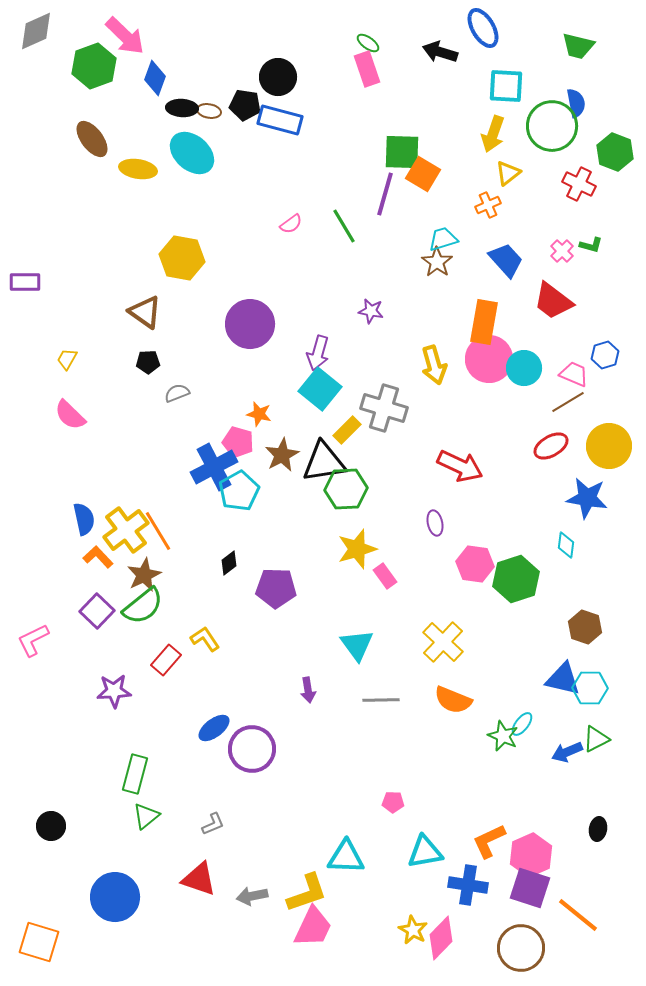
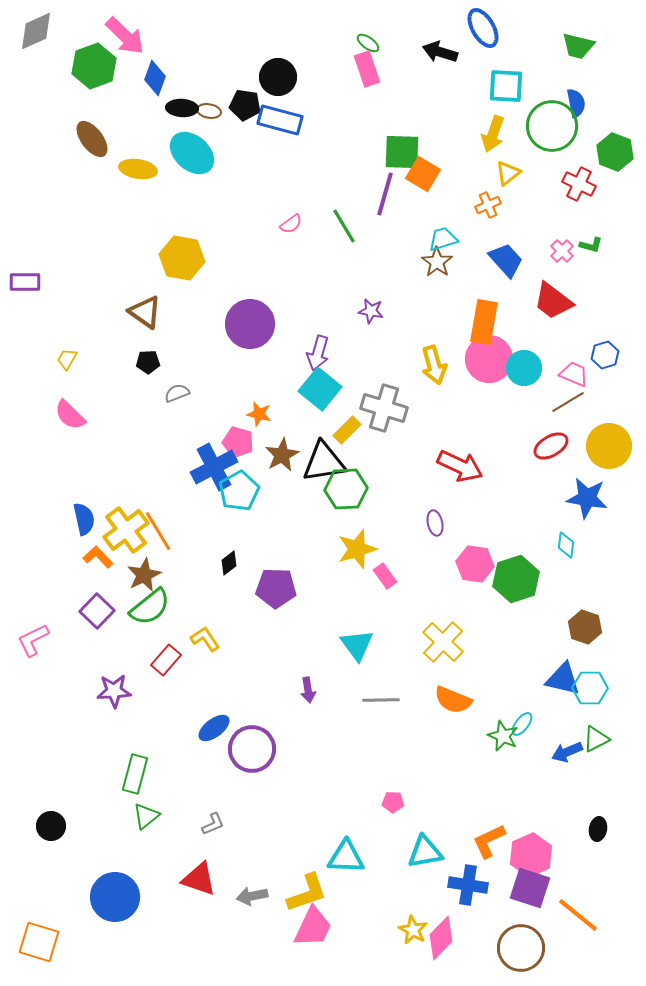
green semicircle at (143, 606): moved 7 px right, 1 px down
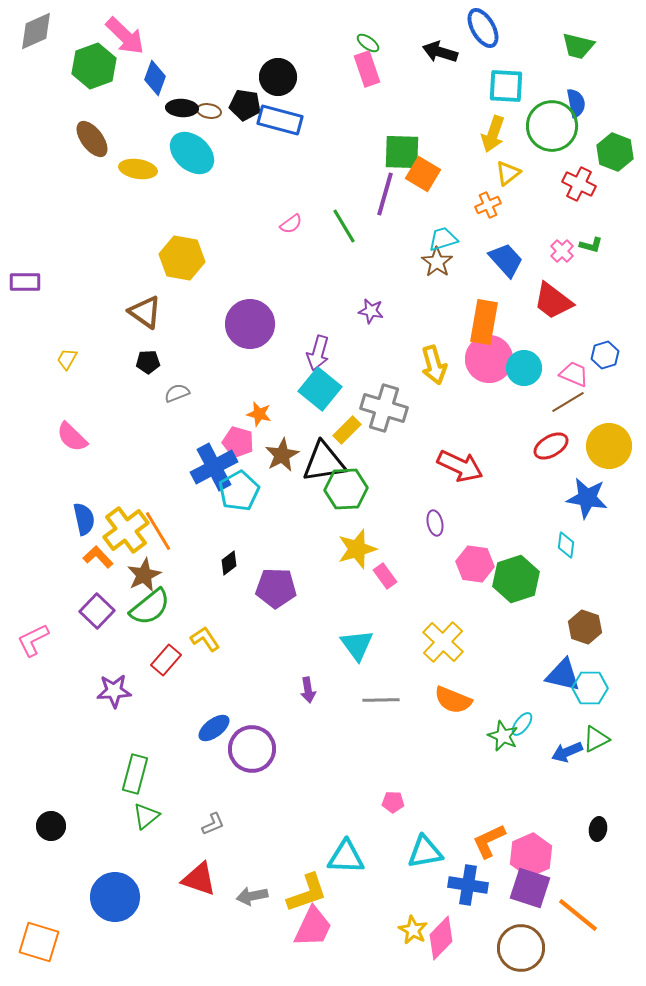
pink semicircle at (70, 415): moved 2 px right, 22 px down
blue triangle at (563, 679): moved 4 px up
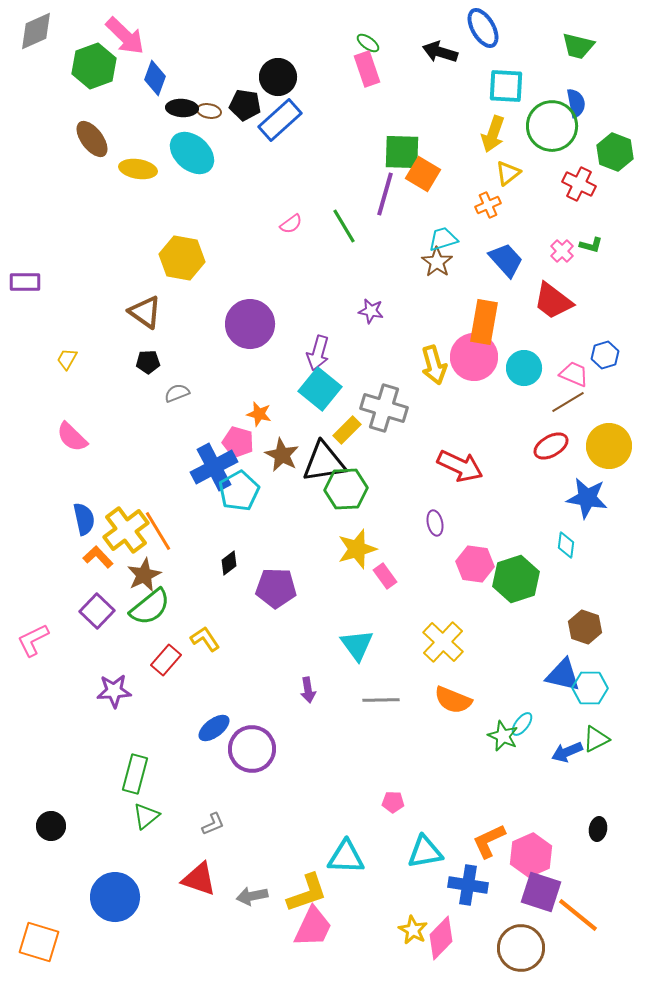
blue rectangle at (280, 120): rotated 57 degrees counterclockwise
pink circle at (489, 359): moved 15 px left, 2 px up
brown star at (282, 455): rotated 16 degrees counterclockwise
purple square at (530, 888): moved 11 px right, 4 px down
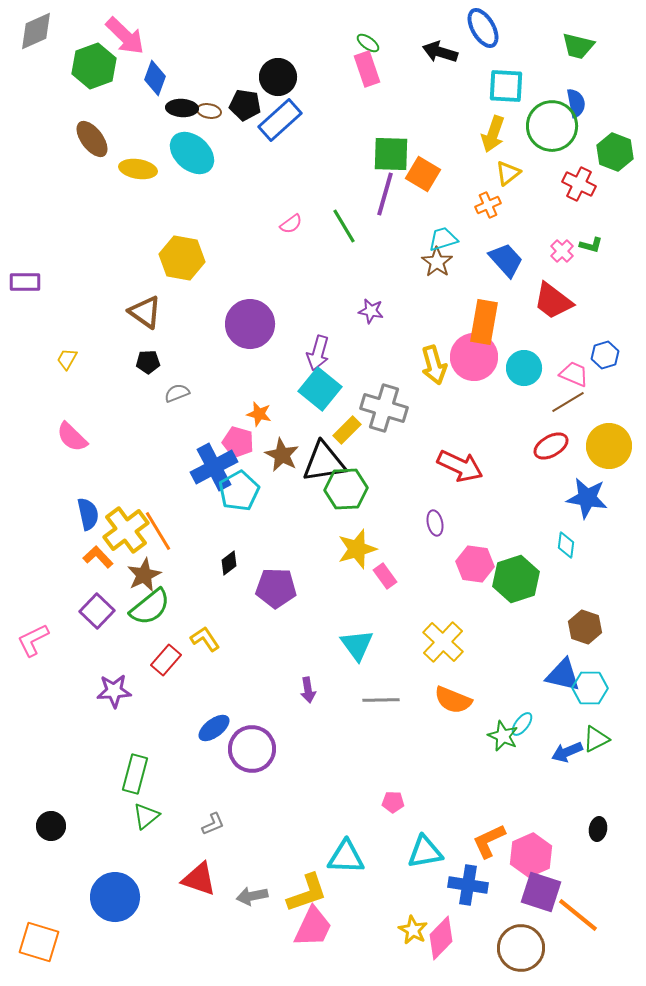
green square at (402, 152): moved 11 px left, 2 px down
blue semicircle at (84, 519): moved 4 px right, 5 px up
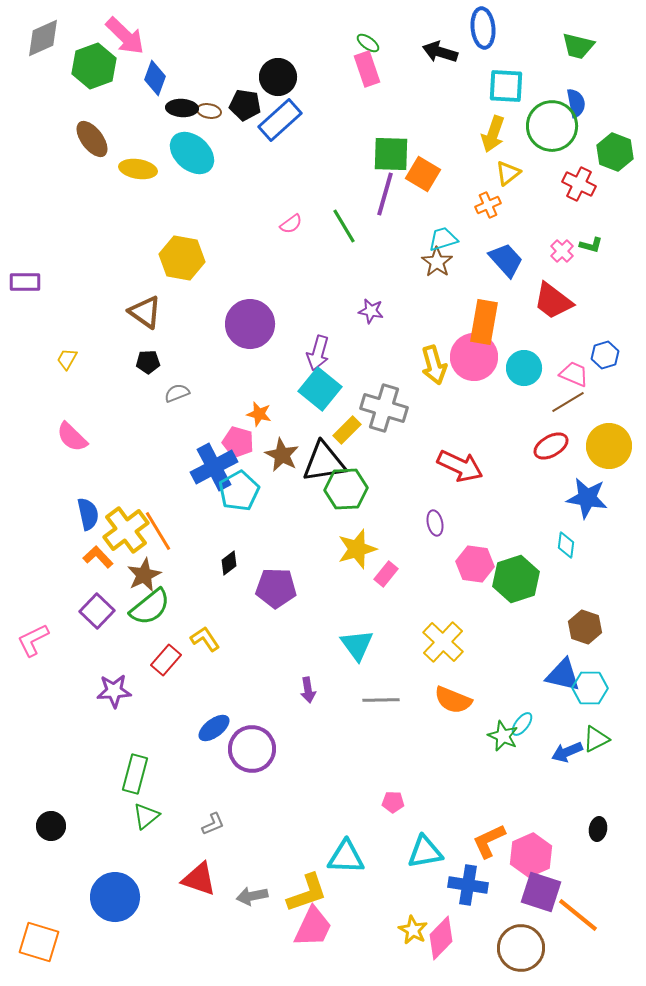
blue ellipse at (483, 28): rotated 24 degrees clockwise
gray diamond at (36, 31): moved 7 px right, 7 px down
pink rectangle at (385, 576): moved 1 px right, 2 px up; rotated 75 degrees clockwise
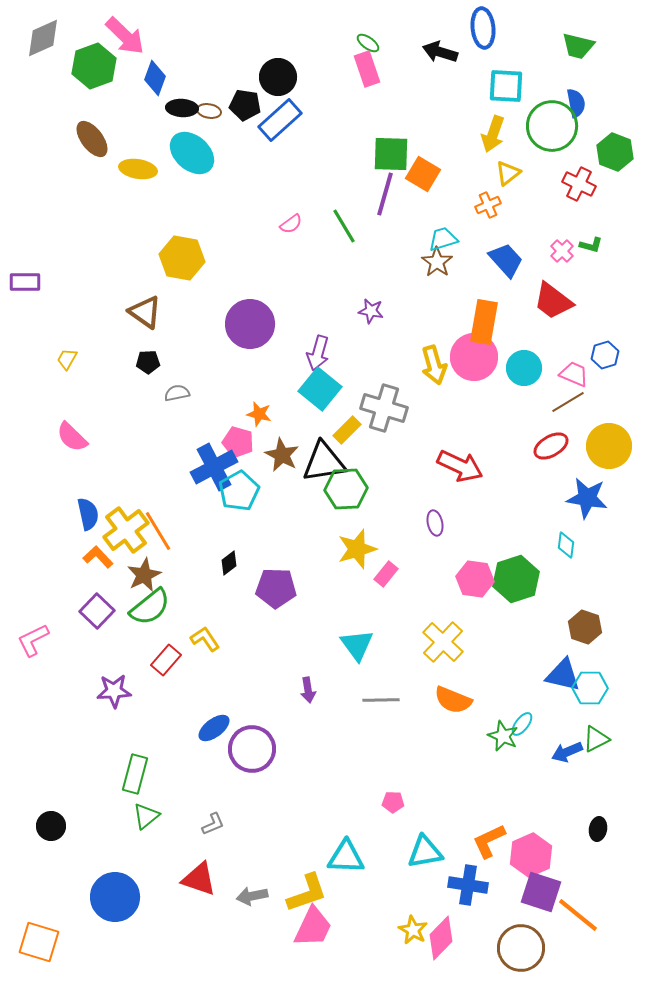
gray semicircle at (177, 393): rotated 10 degrees clockwise
pink hexagon at (475, 564): moved 15 px down
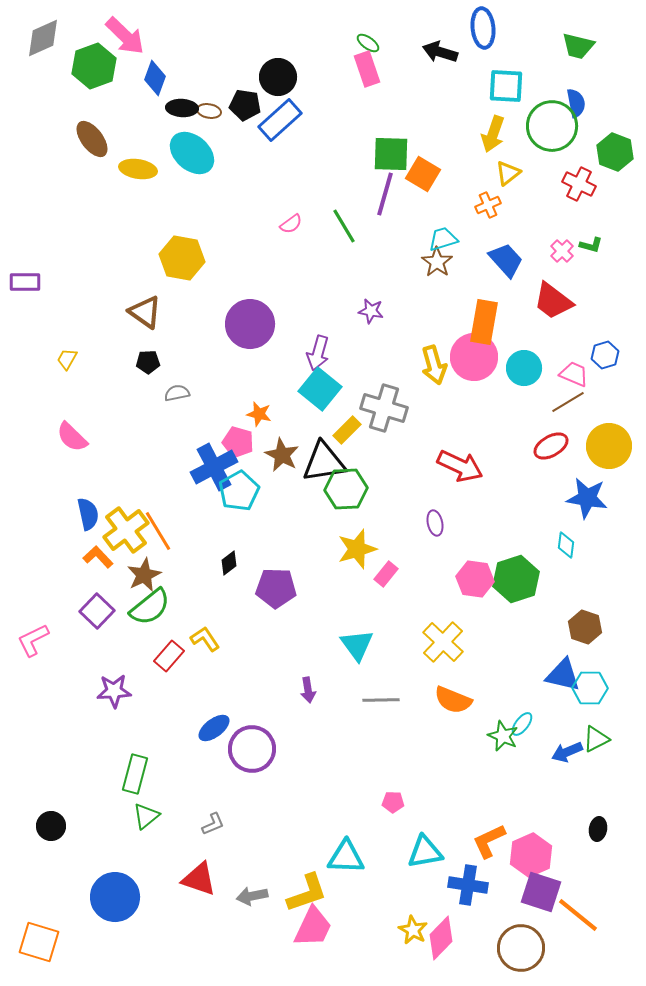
red rectangle at (166, 660): moved 3 px right, 4 px up
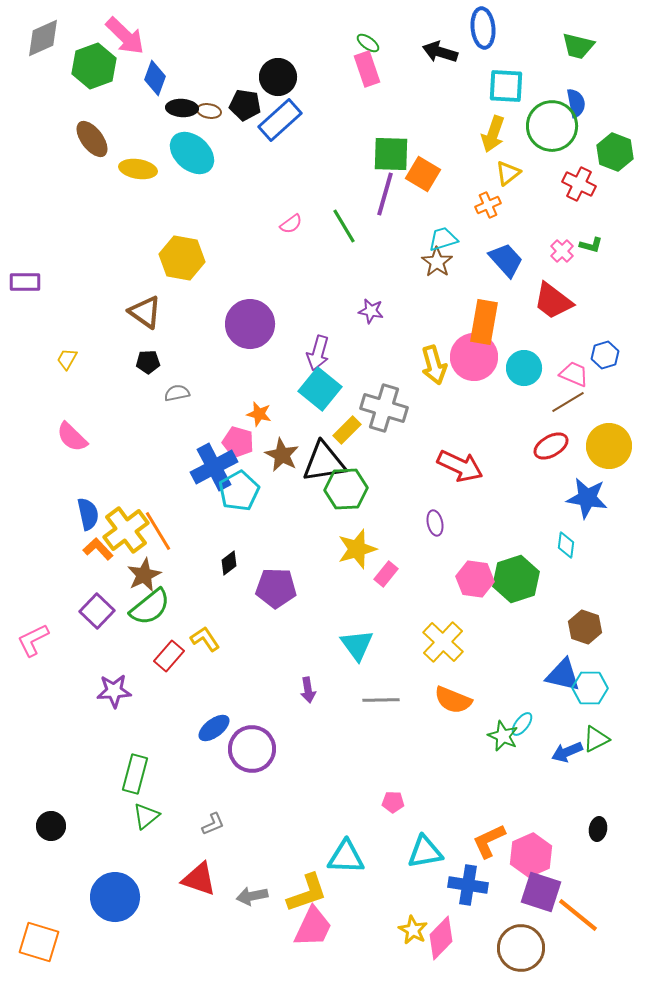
orange L-shape at (98, 557): moved 8 px up
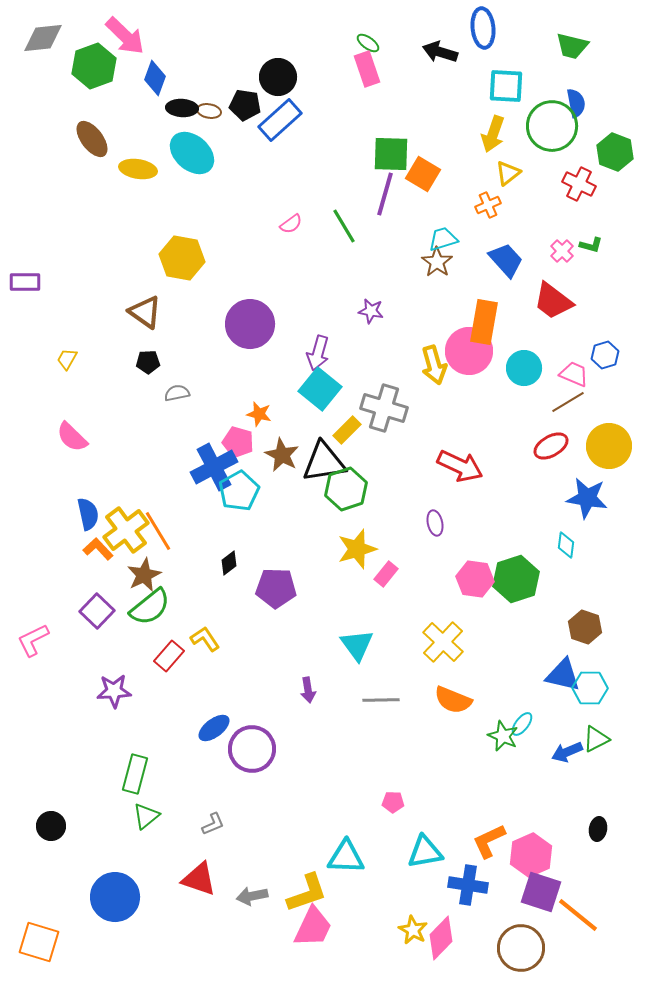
gray diamond at (43, 38): rotated 18 degrees clockwise
green trapezoid at (578, 46): moved 6 px left
pink circle at (474, 357): moved 5 px left, 6 px up
green hexagon at (346, 489): rotated 15 degrees counterclockwise
